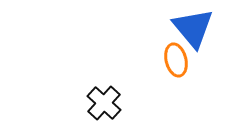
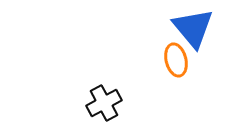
black cross: rotated 20 degrees clockwise
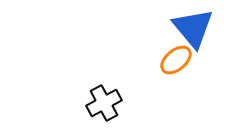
orange ellipse: rotated 64 degrees clockwise
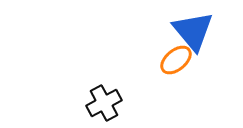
blue triangle: moved 3 px down
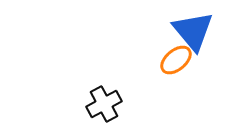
black cross: moved 1 px down
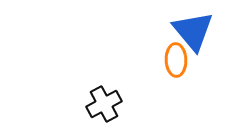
orange ellipse: rotated 52 degrees counterclockwise
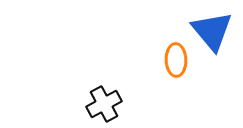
blue triangle: moved 19 px right
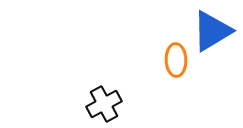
blue triangle: rotated 39 degrees clockwise
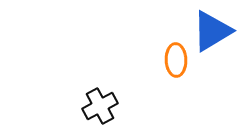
black cross: moved 4 px left, 2 px down
